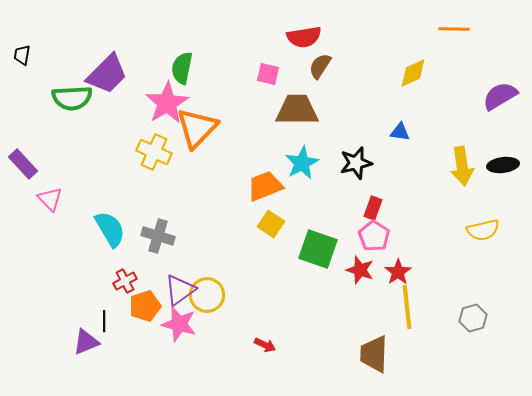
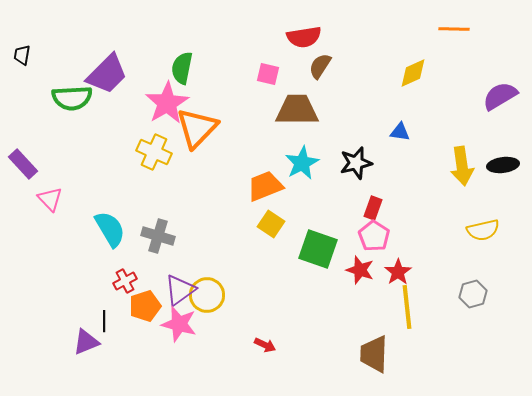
gray hexagon at (473, 318): moved 24 px up
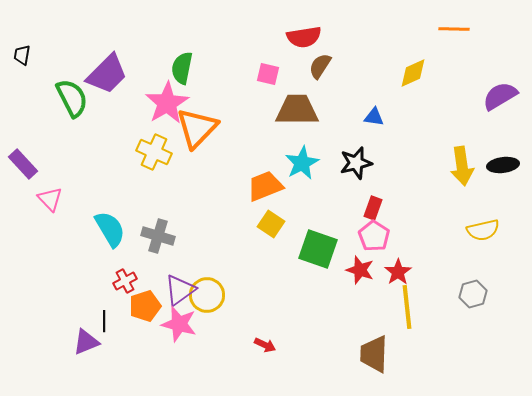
green semicircle at (72, 98): rotated 114 degrees counterclockwise
blue triangle at (400, 132): moved 26 px left, 15 px up
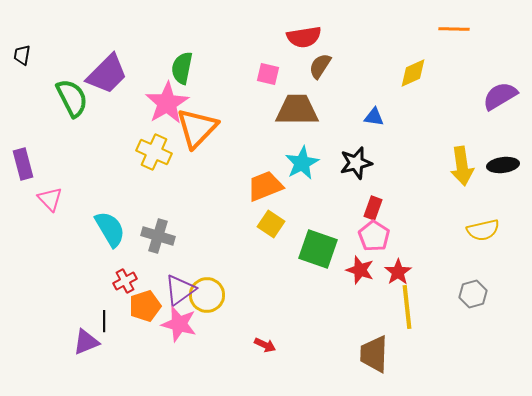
purple rectangle at (23, 164): rotated 28 degrees clockwise
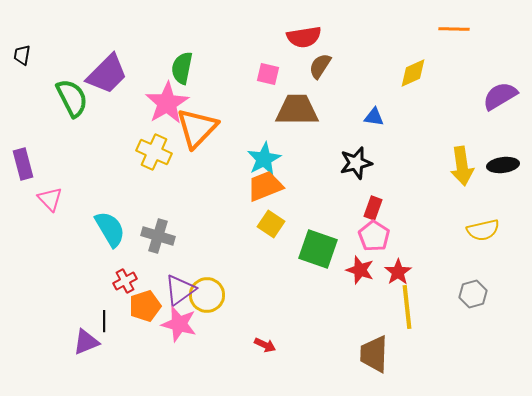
cyan star at (302, 163): moved 38 px left, 4 px up
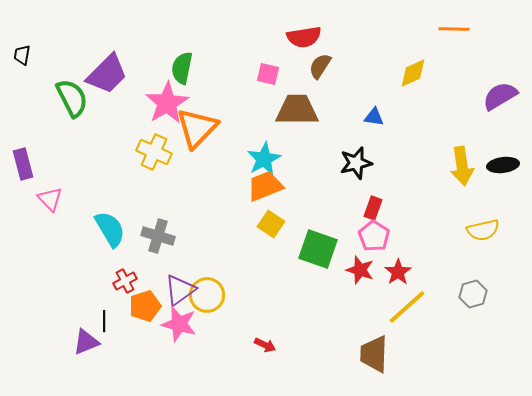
yellow line at (407, 307): rotated 54 degrees clockwise
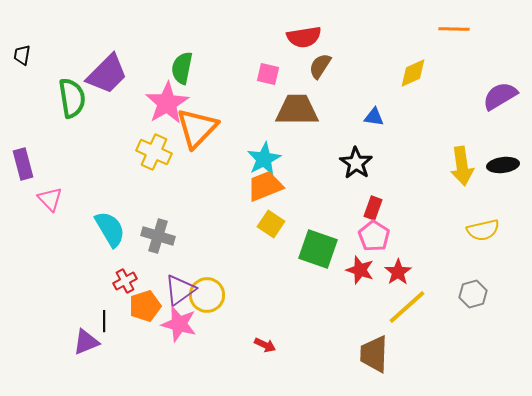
green semicircle at (72, 98): rotated 18 degrees clockwise
black star at (356, 163): rotated 24 degrees counterclockwise
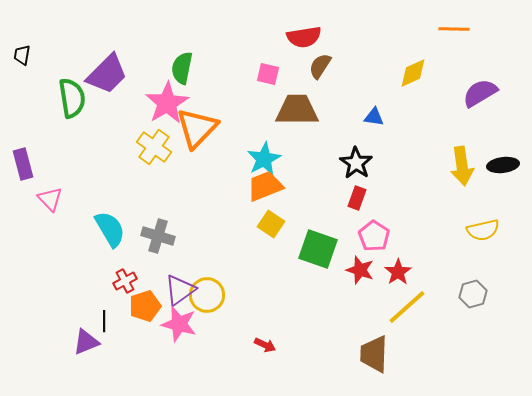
purple semicircle at (500, 96): moved 20 px left, 3 px up
yellow cross at (154, 152): moved 5 px up; rotated 12 degrees clockwise
red rectangle at (373, 208): moved 16 px left, 10 px up
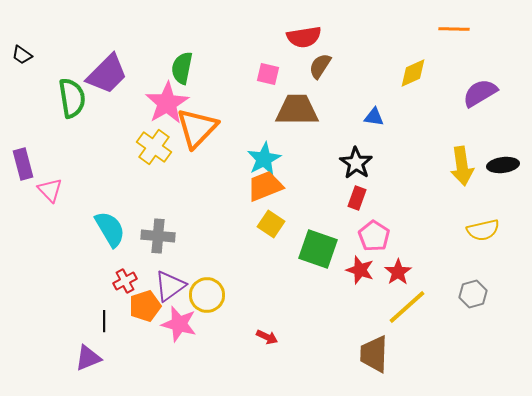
black trapezoid at (22, 55): rotated 65 degrees counterclockwise
pink triangle at (50, 199): moved 9 px up
gray cross at (158, 236): rotated 12 degrees counterclockwise
purple triangle at (180, 290): moved 10 px left, 4 px up
purple triangle at (86, 342): moved 2 px right, 16 px down
red arrow at (265, 345): moved 2 px right, 8 px up
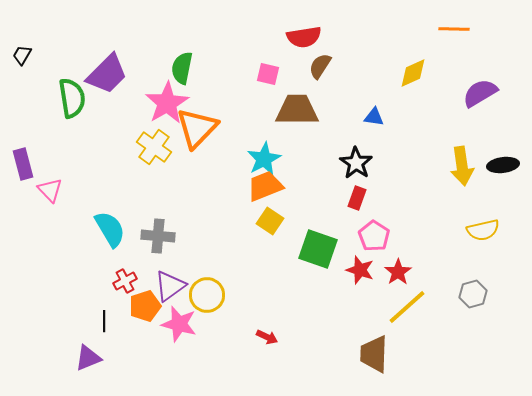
black trapezoid at (22, 55): rotated 85 degrees clockwise
yellow square at (271, 224): moved 1 px left, 3 px up
